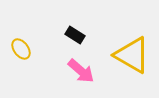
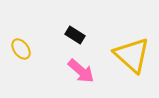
yellow triangle: rotated 12 degrees clockwise
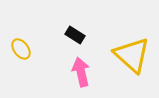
pink arrow: moved 1 px down; rotated 144 degrees counterclockwise
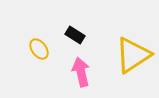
yellow ellipse: moved 18 px right
yellow triangle: moved 1 px right; rotated 45 degrees clockwise
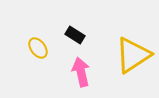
yellow ellipse: moved 1 px left, 1 px up
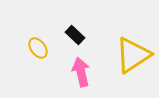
black rectangle: rotated 12 degrees clockwise
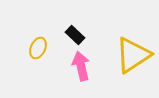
yellow ellipse: rotated 60 degrees clockwise
pink arrow: moved 6 px up
